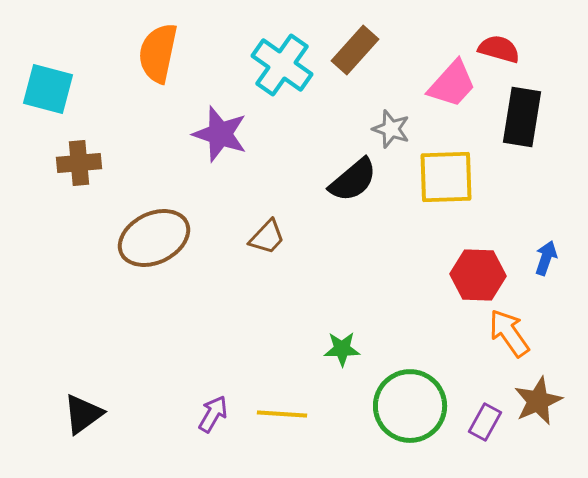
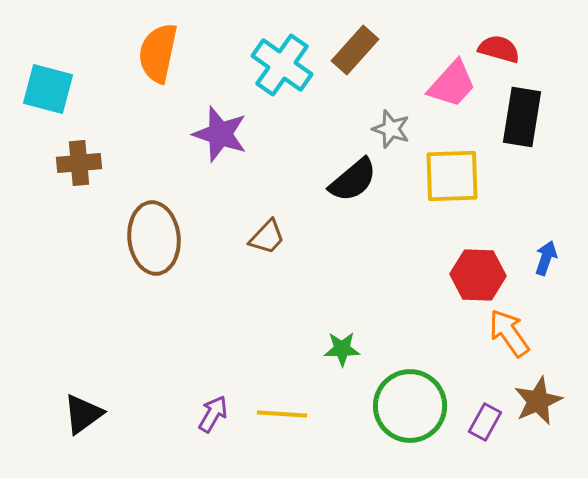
yellow square: moved 6 px right, 1 px up
brown ellipse: rotated 70 degrees counterclockwise
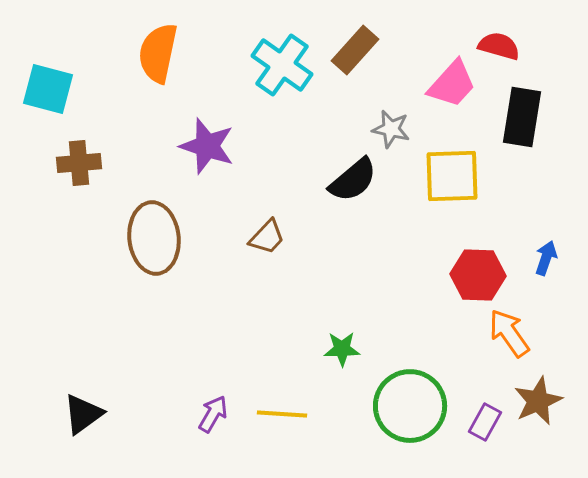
red semicircle: moved 3 px up
gray star: rotated 6 degrees counterclockwise
purple star: moved 13 px left, 12 px down
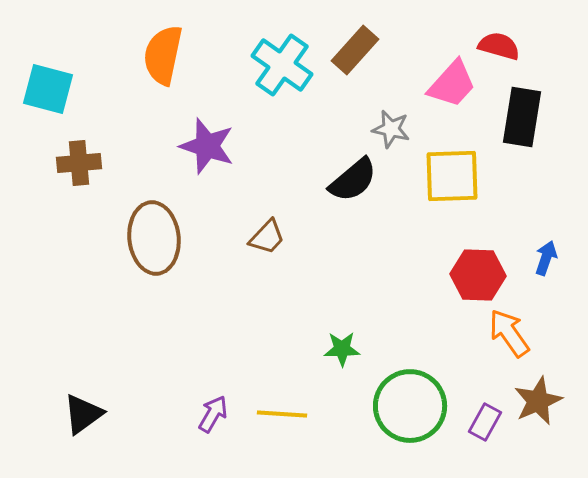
orange semicircle: moved 5 px right, 2 px down
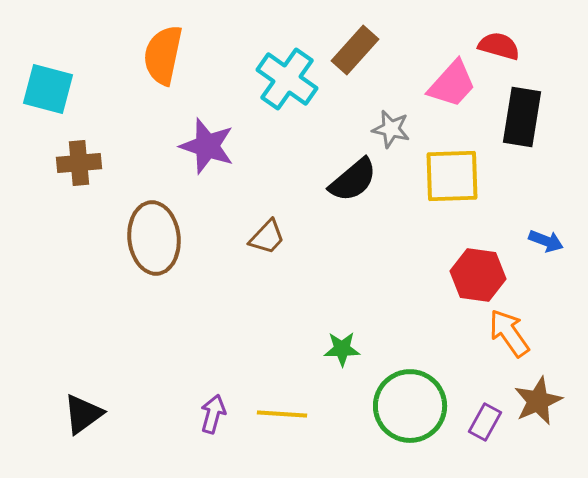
cyan cross: moved 5 px right, 14 px down
blue arrow: moved 17 px up; rotated 92 degrees clockwise
red hexagon: rotated 6 degrees clockwise
purple arrow: rotated 15 degrees counterclockwise
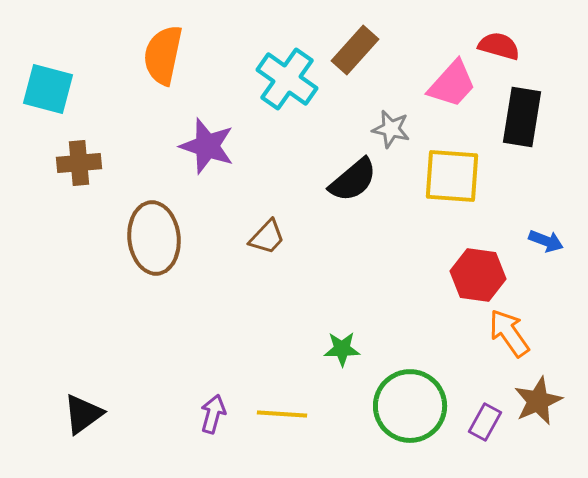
yellow square: rotated 6 degrees clockwise
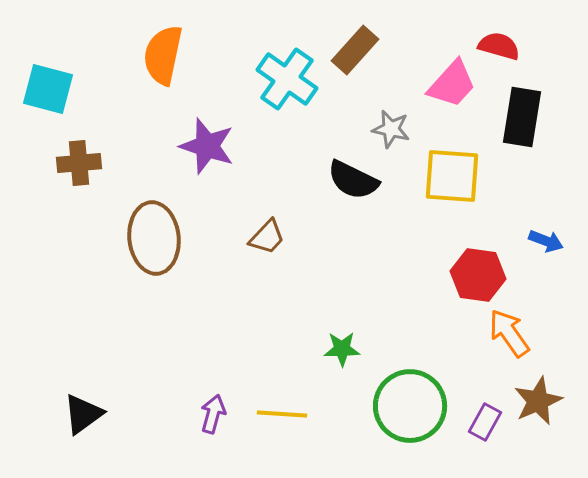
black semicircle: rotated 66 degrees clockwise
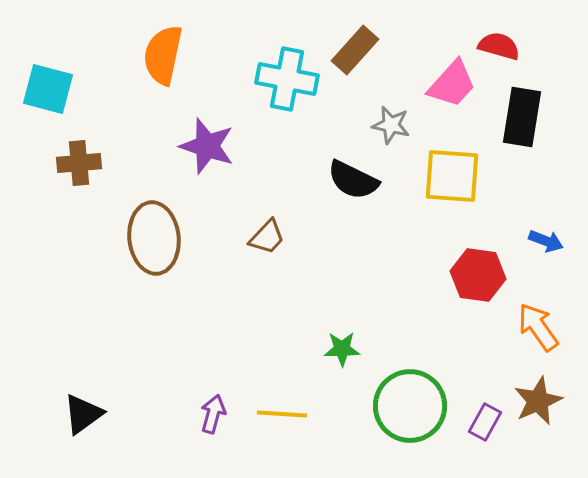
cyan cross: rotated 24 degrees counterclockwise
gray star: moved 4 px up
orange arrow: moved 29 px right, 6 px up
